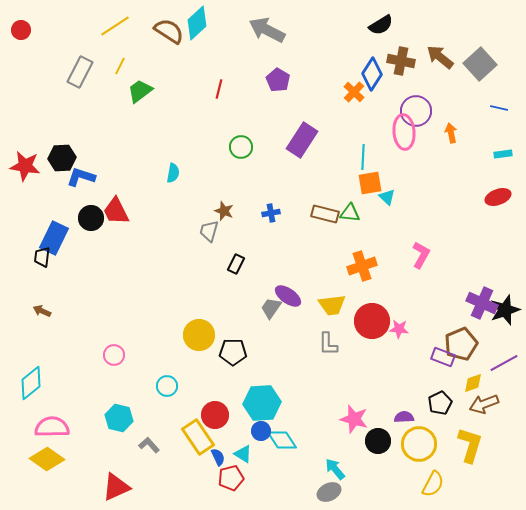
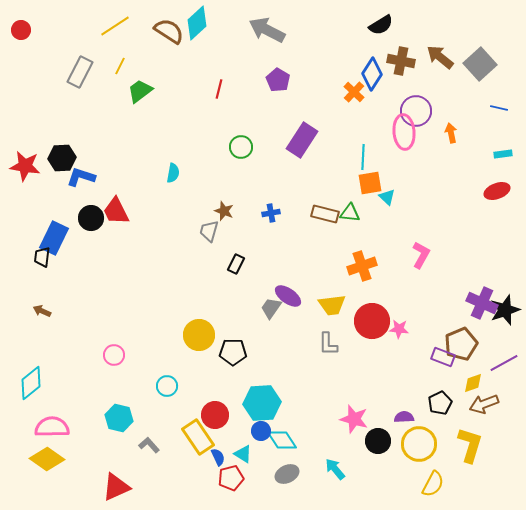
red ellipse at (498, 197): moved 1 px left, 6 px up
gray ellipse at (329, 492): moved 42 px left, 18 px up
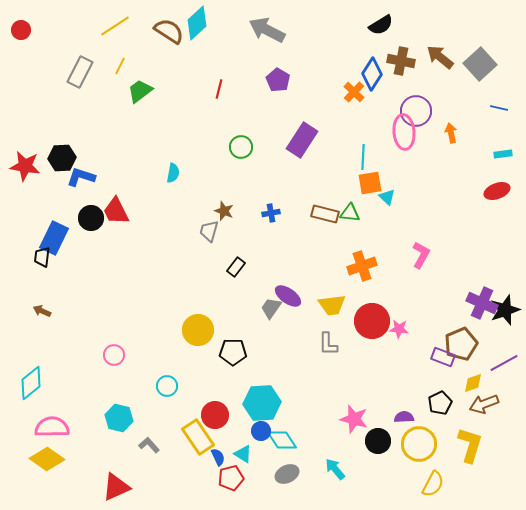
black rectangle at (236, 264): moved 3 px down; rotated 12 degrees clockwise
yellow circle at (199, 335): moved 1 px left, 5 px up
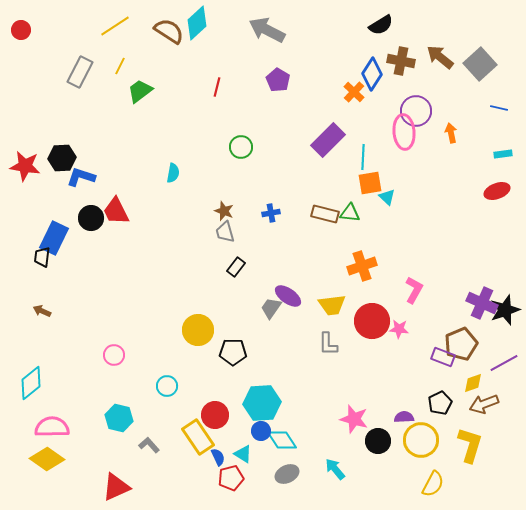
red line at (219, 89): moved 2 px left, 2 px up
purple rectangle at (302, 140): moved 26 px right; rotated 12 degrees clockwise
gray trapezoid at (209, 231): moved 16 px right, 1 px down; rotated 30 degrees counterclockwise
pink L-shape at (421, 255): moved 7 px left, 35 px down
yellow circle at (419, 444): moved 2 px right, 4 px up
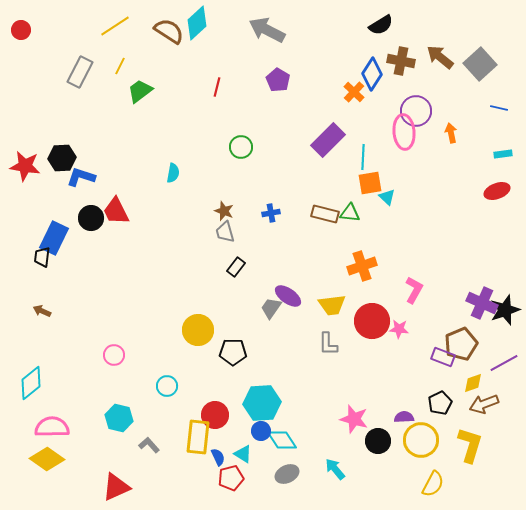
yellow rectangle at (198, 437): rotated 40 degrees clockwise
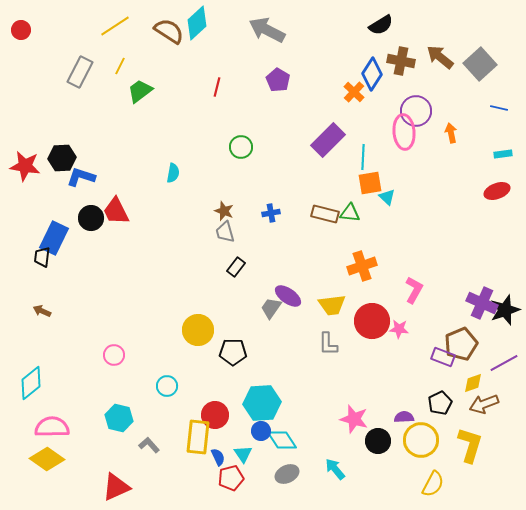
cyan triangle at (243, 454): rotated 24 degrees clockwise
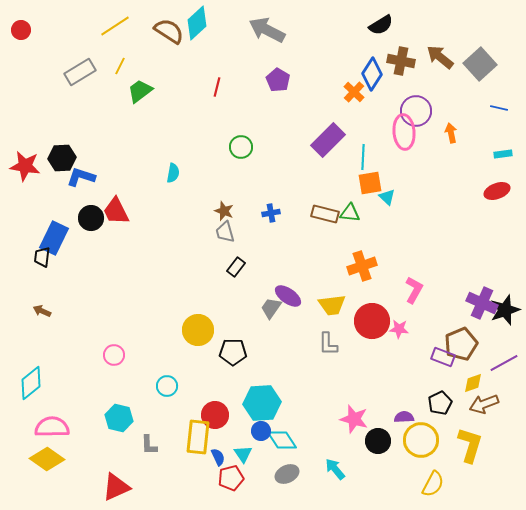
gray rectangle at (80, 72): rotated 32 degrees clockwise
gray L-shape at (149, 445): rotated 140 degrees counterclockwise
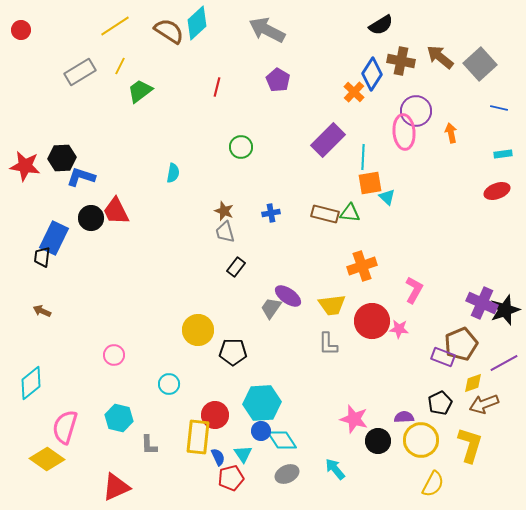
cyan circle at (167, 386): moved 2 px right, 2 px up
pink semicircle at (52, 427): moved 13 px right; rotated 72 degrees counterclockwise
